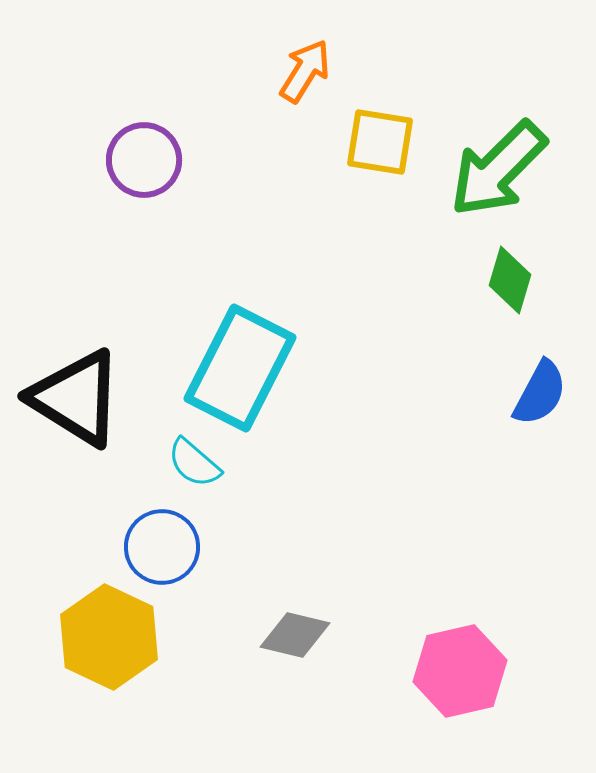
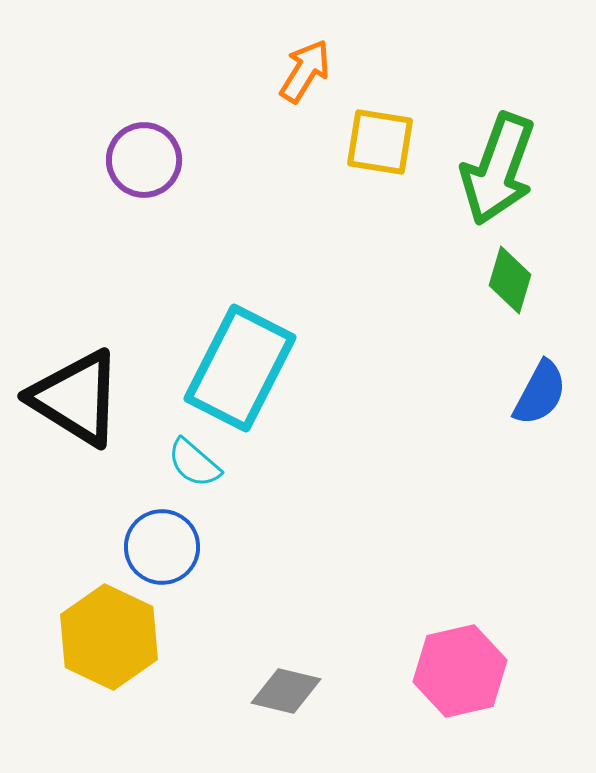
green arrow: rotated 25 degrees counterclockwise
gray diamond: moved 9 px left, 56 px down
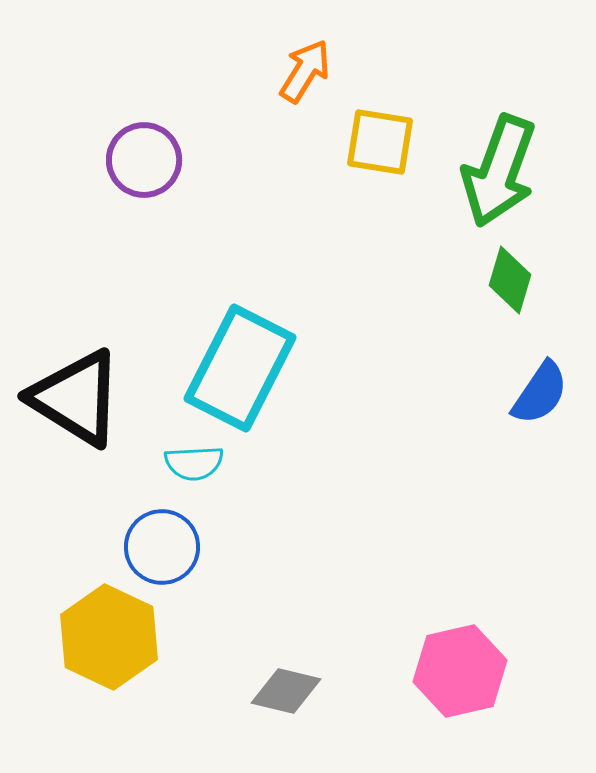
green arrow: moved 1 px right, 2 px down
blue semicircle: rotated 6 degrees clockwise
cyan semicircle: rotated 44 degrees counterclockwise
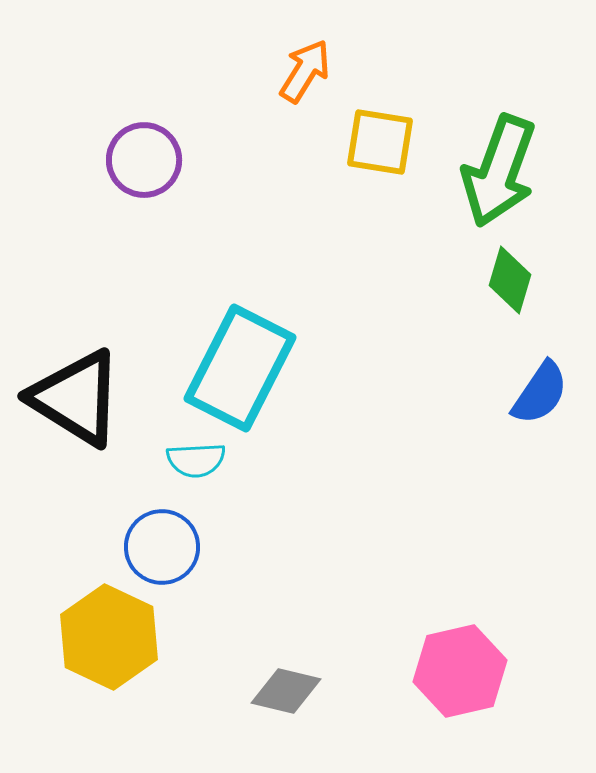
cyan semicircle: moved 2 px right, 3 px up
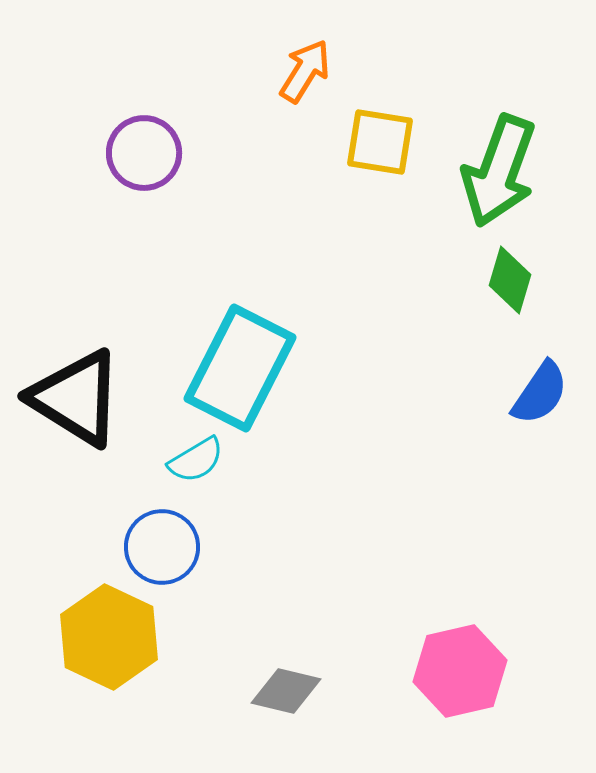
purple circle: moved 7 px up
cyan semicircle: rotated 28 degrees counterclockwise
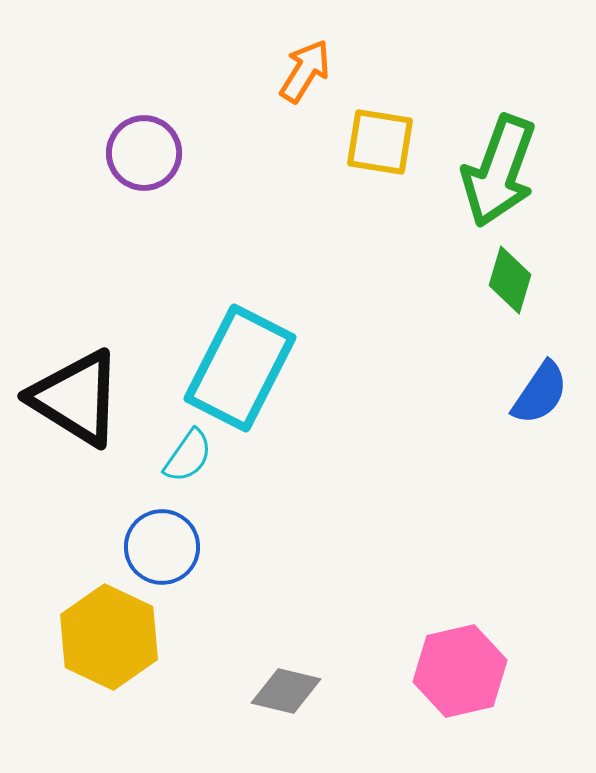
cyan semicircle: moved 8 px left, 4 px up; rotated 24 degrees counterclockwise
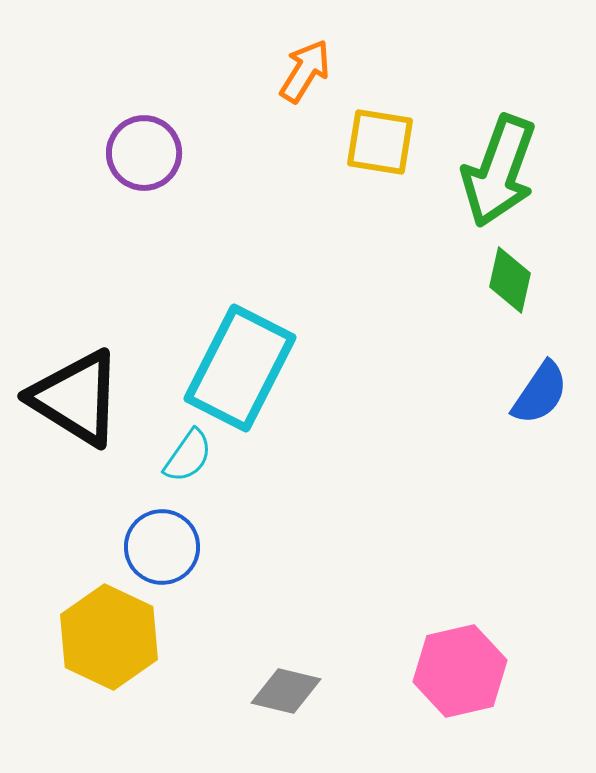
green diamond: rotated 4 degrees counterclockwise
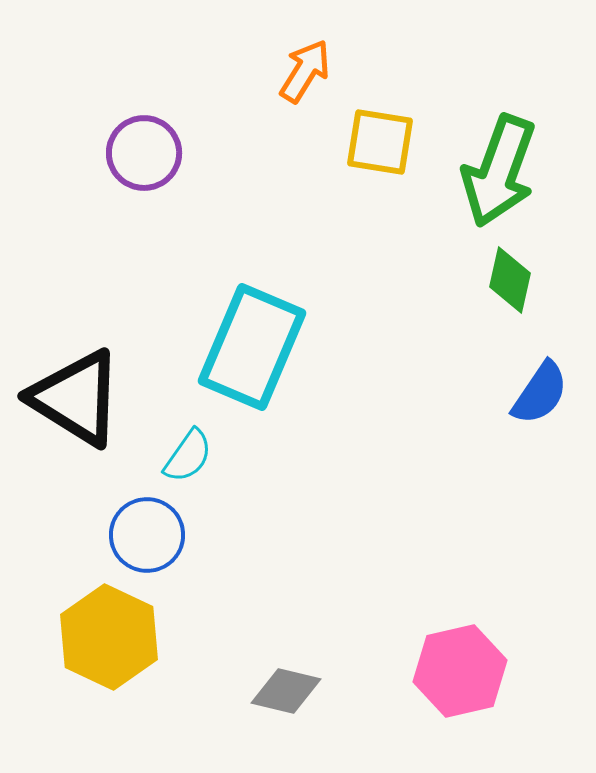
cyan rectangle: moved 12 px right, 21 px up; rotated 4 degrees counterclockwise
blue circle: moved 15 px left, 12 px up
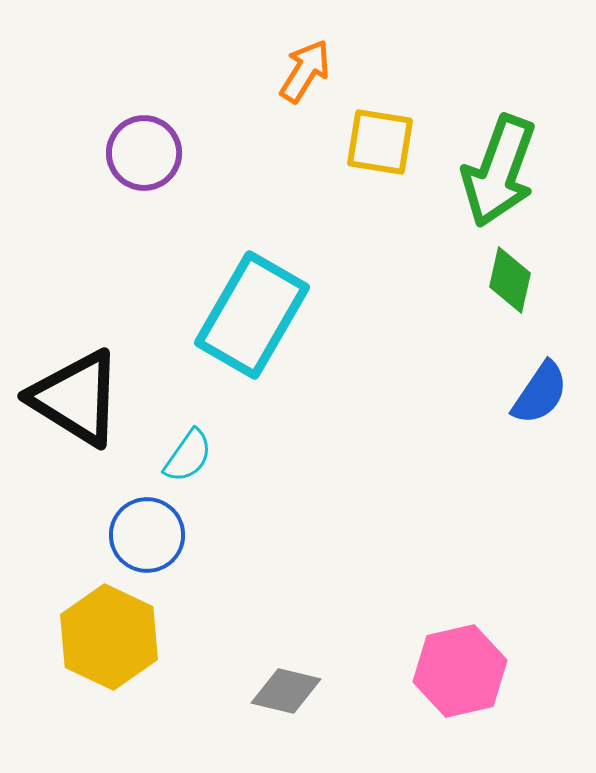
cyan rectangle: moved 32 px up; rotated 7 degrees clockwise
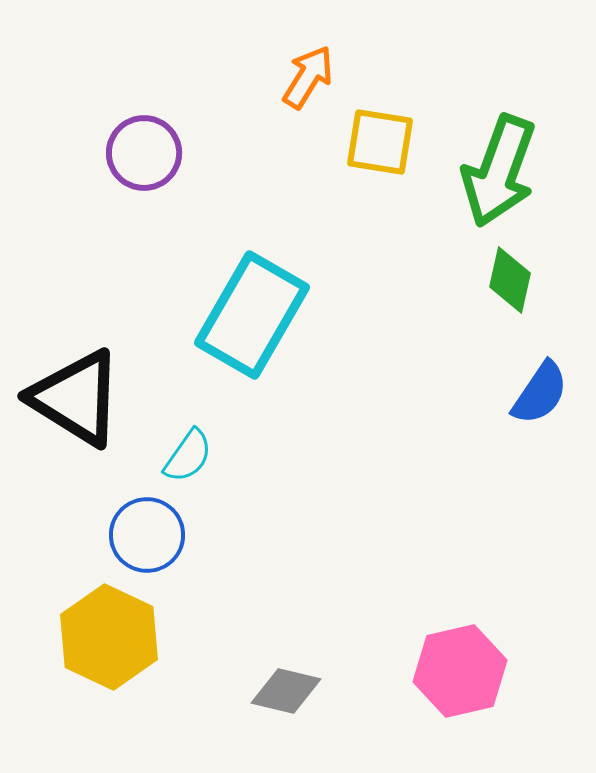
orange arrow: moved 3 px right, 6 px down
